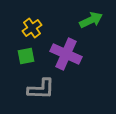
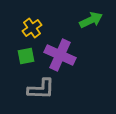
purple cross: moved 6 px left, 1 px down
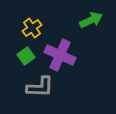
green square: rotated 24 degrees counterclockwise
gray L-shape: moved 1 px left, 2 px up
